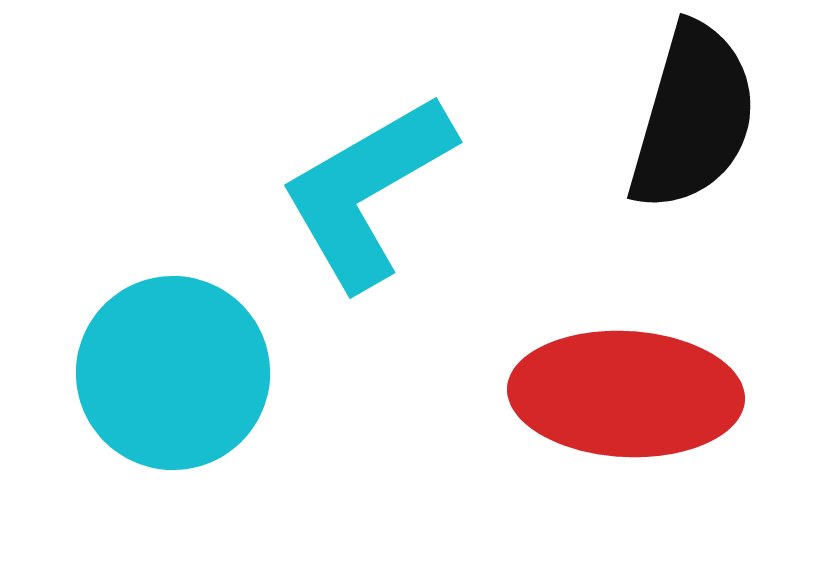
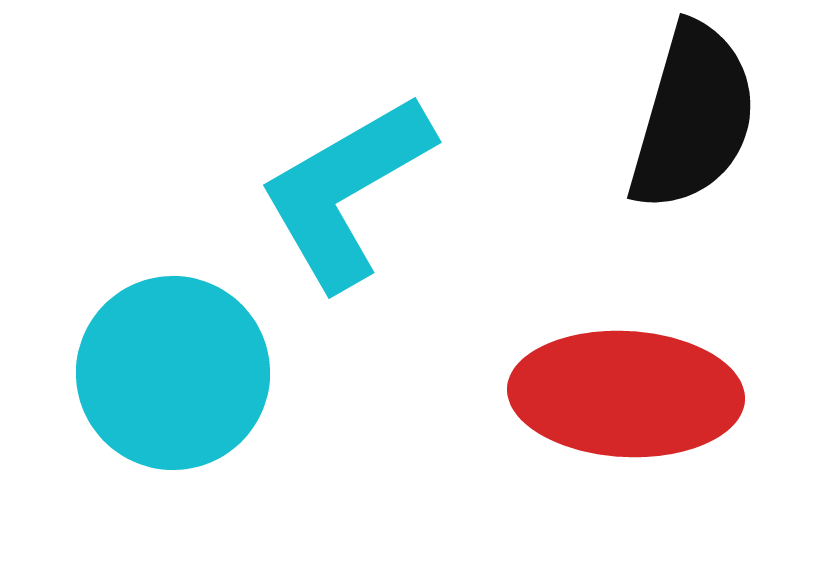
cyan L-shape: moved 21 px left
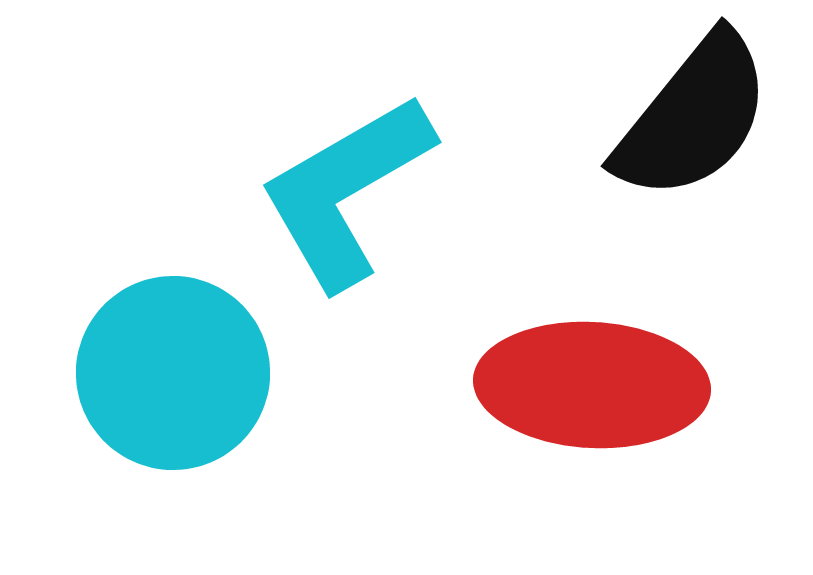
black semicircle: rotated 23 degrees clockwise
red ellipse: moved 34 px left, 9 px up
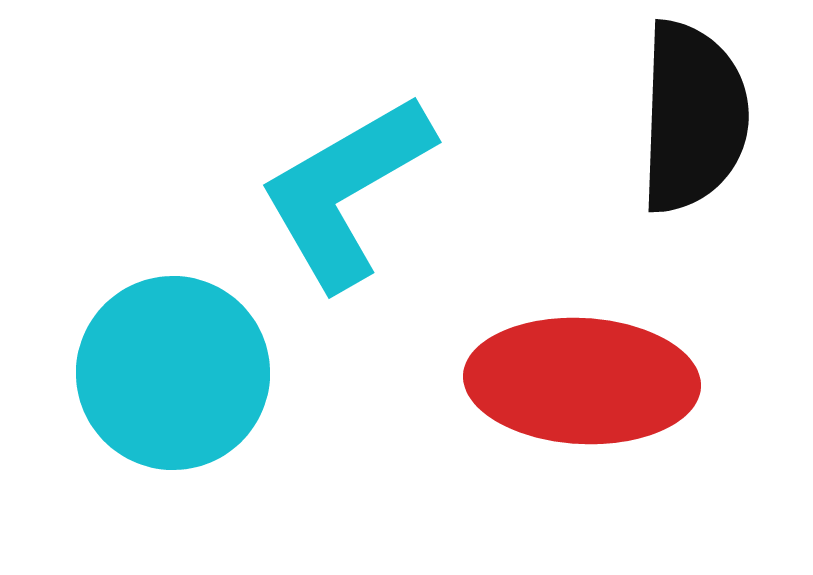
black semicircle: rotated 37 degrees counterclockwise
red ellipse: moved 10 px left, 4 px up
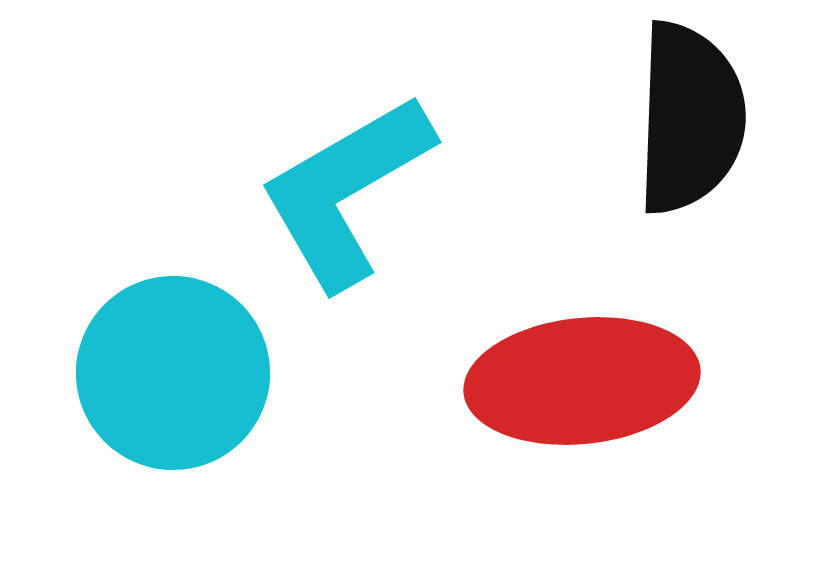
black semicircle: moved 3 px left, 1 px down
red ellipse: rotated 9 degrees counterclockwise
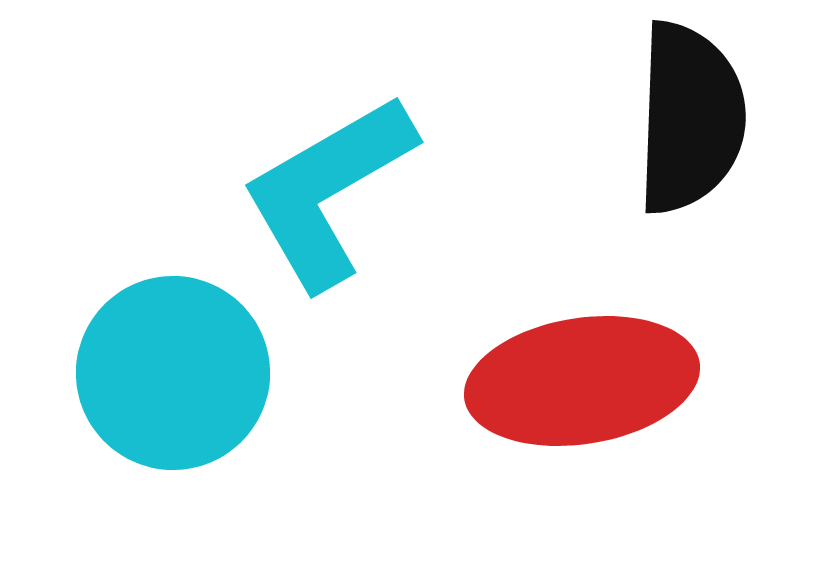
cyan L-shape: moved 18 px left
red ellipse: rotated 3 degrees counterclockwise
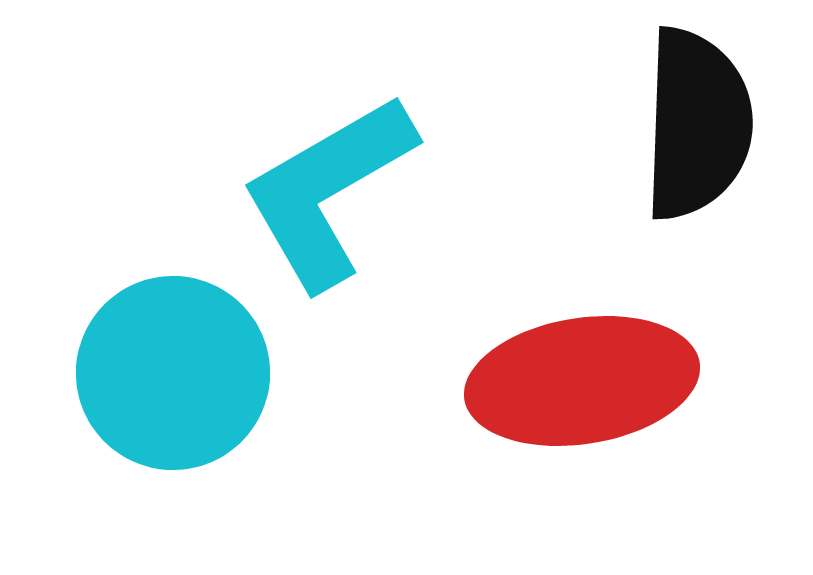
black semicircle: moved 7 px right, 6 px down
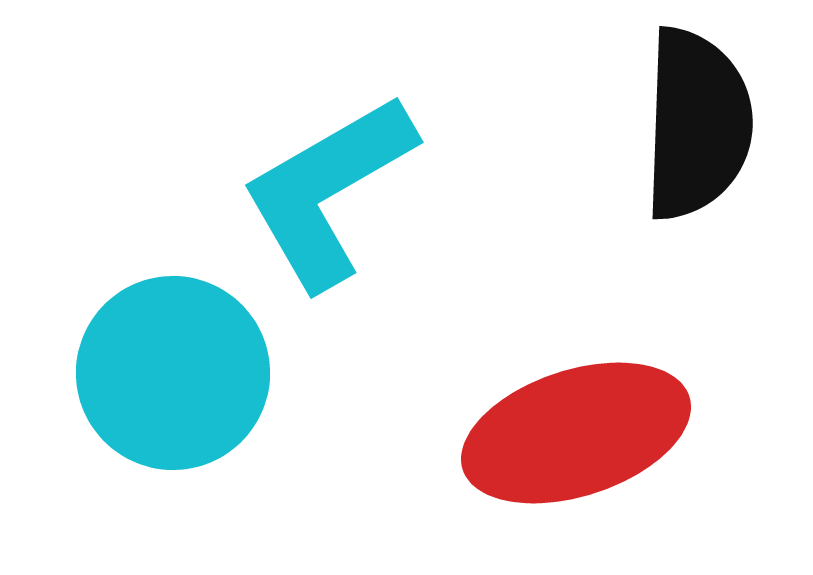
red ellipse: moved 6 px left, 52 px down; rotated 9 degrees counterclockwise
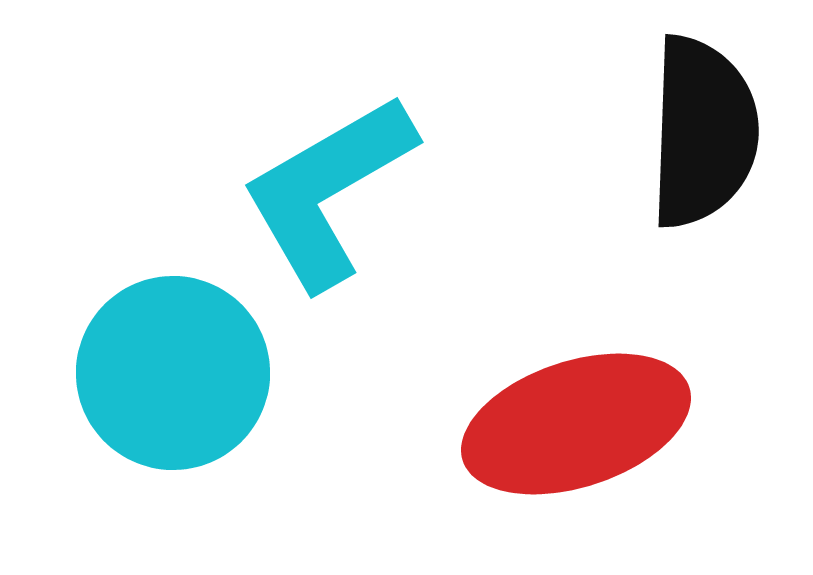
black semicircle: moved 6 px right, 8 px down
red ellipse: moved 9 px up
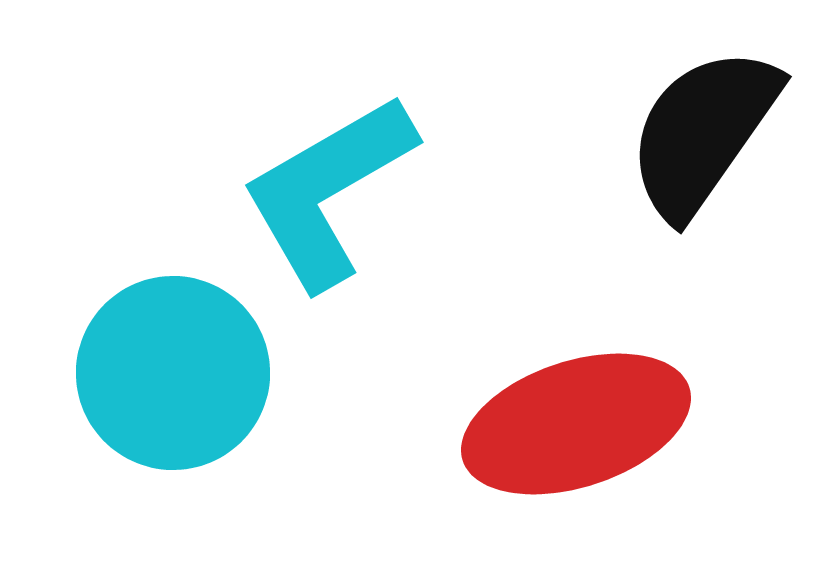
black semicircle: rotated 147 degrees counterclockwise
